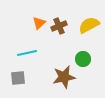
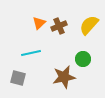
yellow semicircle: rotated 20 degrees counterclockwise
cyan line: moved 4 px right
gray square: rotated 21 degrees clockwise
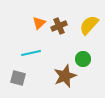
brown star: moved 1 px right, 1 px up; rotated 10 degrees counterclockwise
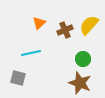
brown cross: moved 6 px right, 4 px down
brown star: moved 15 px right, 7 px down; rotated 30 degrees counterclockwise
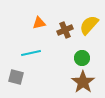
orange triangle: rotated 32 degrees clockwise
green circle: moved 1 px left, 1 px up
gray square: moved 2 px left, 1 px up
brown star: moved 3 px right, 1 px up; rotated 15 degrees clockwise
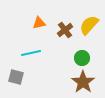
brown cross: rotated 14 degrees counterclockwise
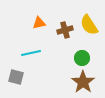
yellow semicircle: rotated 75 degrees counterclockwise
brown cross: rotated 21 degrees clockwise
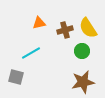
yellow semicircle: moved 1 px left, 3 px down
cyan line: rotated 18 degrees counterclockwise
green circle: moved 7 px up
brown star: rotated 25 degrees clockwise
